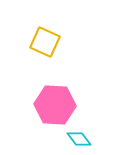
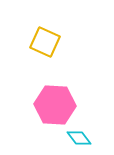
cyan diamond: moved 1 px up
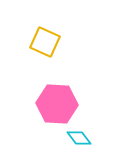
pink hexagon: moved 2 px right, 1 px up
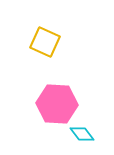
cyan diamond: moved 3 px right, 4 px up
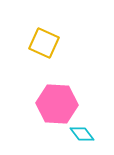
yellow square: moved 1 px left, 1 px down
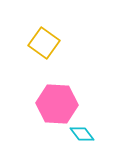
yellow square: rotated 12 degrees clockwise
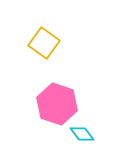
pink hexagon: rotated 15 degrees clockwise
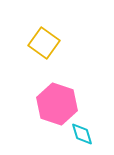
cyan diamond: rotated 20 degrees clockwise
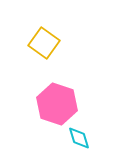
cyan diamond: moved 3 px left, 4 px down
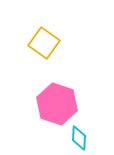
cyan diamond: rotated 20 degrees clockwise
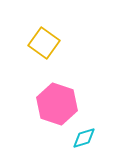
cyan diamond: moved 5 px right; rotated 70 degrees clockwise
